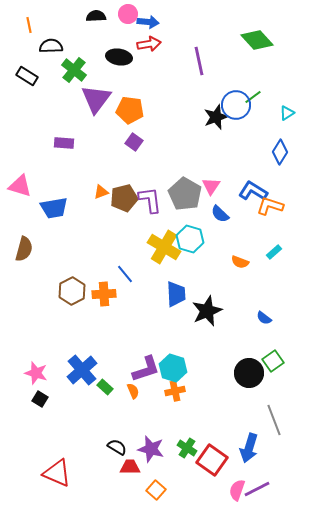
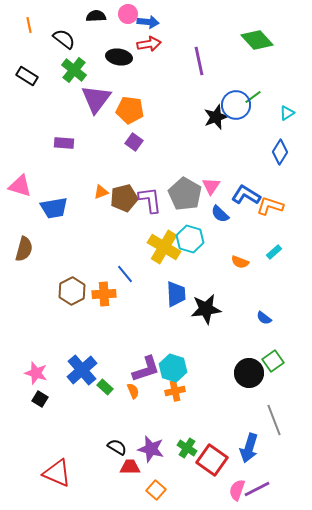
black semicircle at (51, 46): moved 13 px right, 7 px up; rotated 40 degrees clockwise
blue L-shape at (253, 191): moved 7 px left, 4 px down
black star at (207, 311): moved 1 px left, 2 px up; rotated 16 degrees clockwise
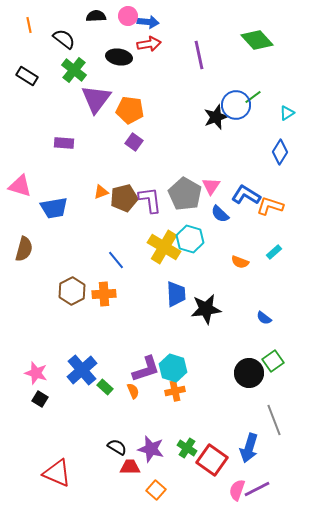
pink circle at (128, 14): moved 2 px down
purple line at (199, 61): moved 6 px up
blue line at (125, 274): moved 9 px left, 14 px up
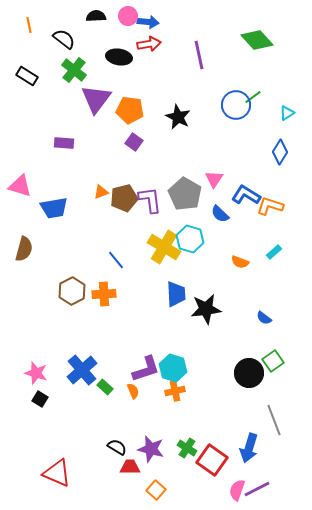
black star at (216, 117): moved 38 px left; rotated 25 degrees counterclockwise
pink triangle at (211, 186): moved 3 px right, 7 px up
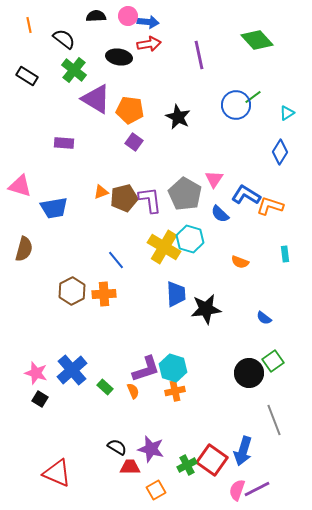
purple triangle at (96, 99): rotated 36 degrees counterclockwise
cyan rectangle at (274, 252): moved 11 px right, 2 px down; rotated 56 degrees counterclockwise
blue cross at (82, 370): moved 10 px left
green cross at (187, 448): moved 17 px down; rotated 30 degrees clockwise
blue arrow at (249, 448): moved 6 px left, 3 px down
orange square at (156, 490): rotated 18 degrees clockwise
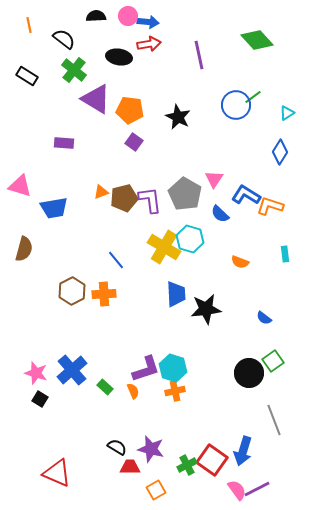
pink semicircle at (237, 490): rotated 125 degrees clockwise
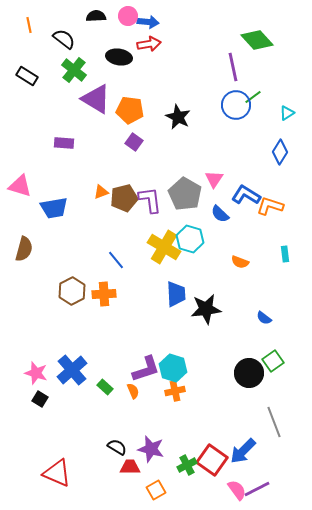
purple line at (199, 55): moved 34 px right, 12 px down
gray line at (274, 420): moved 2 px down
blue arrow at (243, 451): rotated 28 degrees clockwise
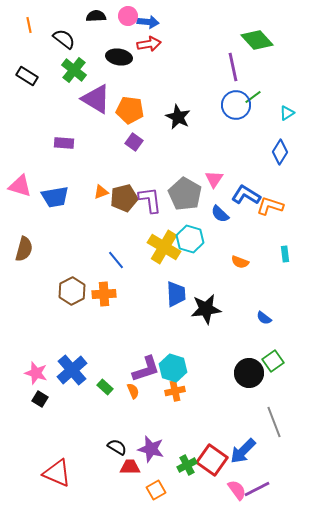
blue trapezoid at (54, 208): moved 1 px right, 11 px up
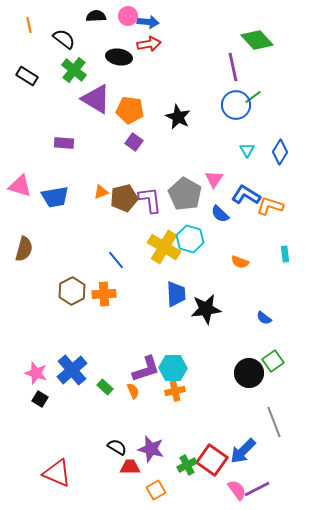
cyan triangle at (287, 113): moved 40 px left, 37 px down; rotated 28 degrees counterclockwise
cyan hexagon at (173, 368): rotated 16 degrees counterclockwise
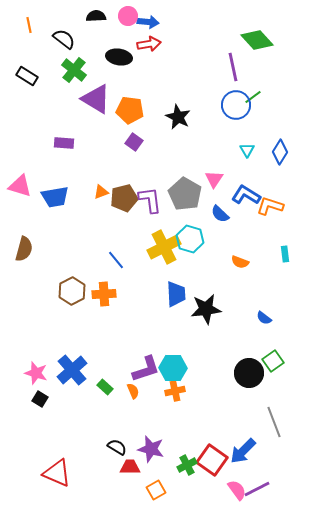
yellow cross at (164, 247): rotated 32 degrees clockwise
